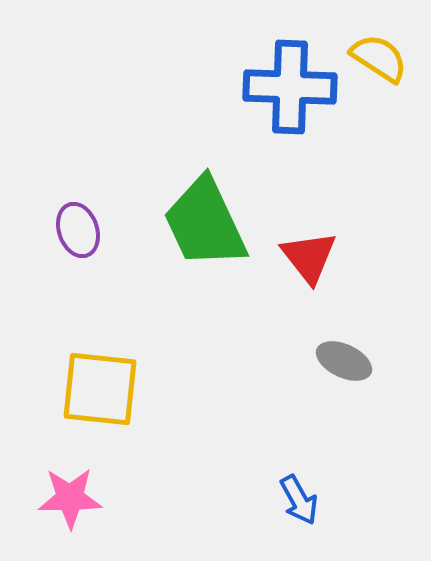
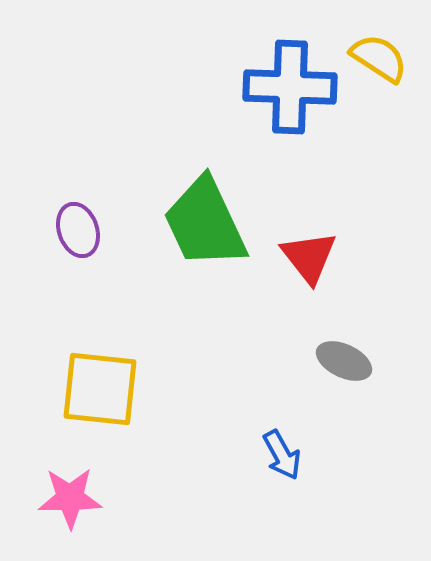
blue arrow: moved 17 px left, 45 px up
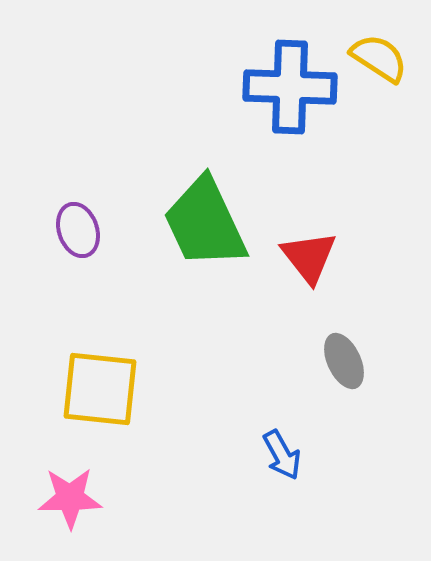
gray ellipse: rotated 40 degrees clockwise
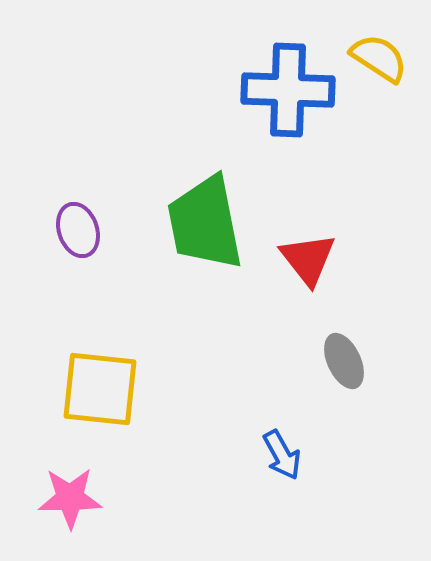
blue cross: moved 2 px left, 3 px down
green trapezoid: rotated 14 degrees clockwise
red triangle: moved 1 px left, 2 px down
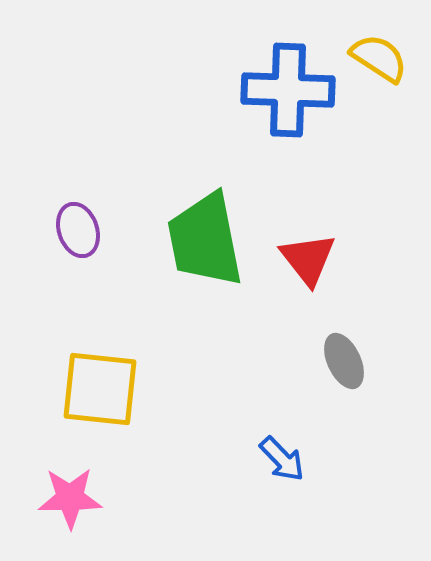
green trapezoid: moved 17 px down
blue arrow: moved 4 px down; rotated 15 degrees counterclockwise
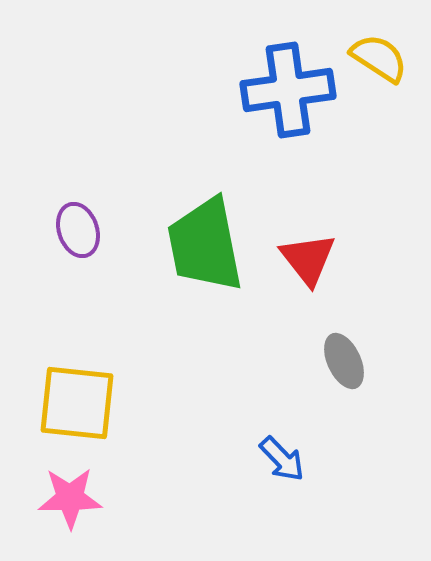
blue cross: rotated 10 degrees counterclockwise
green trapezoid: moved 5 px down
yellow square: moved 23 px left, 14 px down
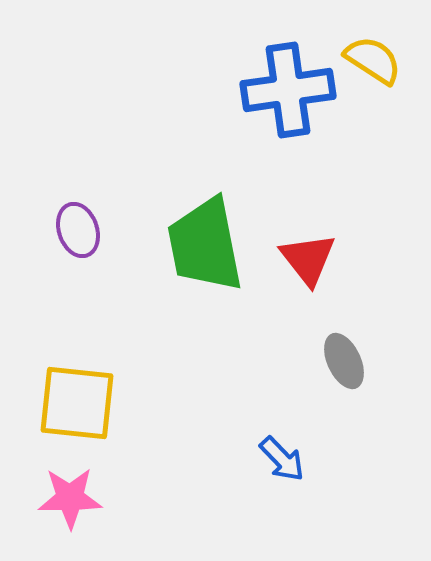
yellow semicircle: moved 6 px left, 2 px down
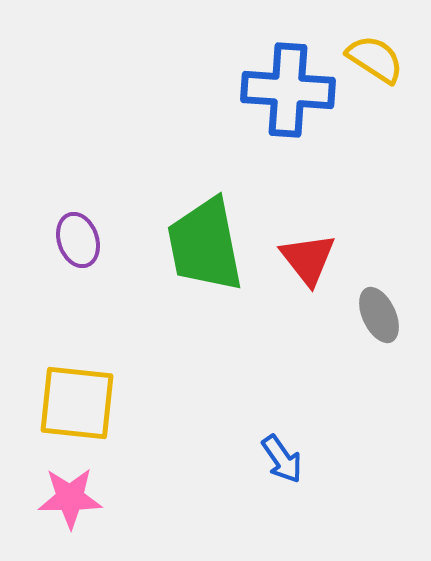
yellow semicircle: moved 2 px right, 1 px up
blue cross: rotated 12 degrees clockwise
purple ellipse: moved 10 px down
gray ellipse: moved 35 px right, 46 px up
blue arrow: rotated 9 degrees clockwise
